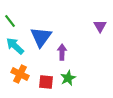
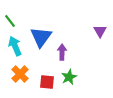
purple triangle: moved 5 px down
cyan arrow: rotated 24 degrees clockwise
orange cross: rotated 18 degrees clockwise
green star: moved 1 px right, 1 px up
red square: moved 1 px right
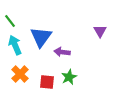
cyan arrow: moved 1 px up
purple arrow: rotated 84 degrees counterclockwise
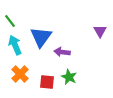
green star: rotated 21 degrees counterclockwise
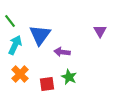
blue triangle: moved 1 px left, 2 px up
cyan arrow: rotated 48 degrees clockwise
red square: moved 2 px down; rotated 14 degrees counterclockwise
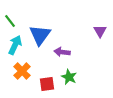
orange cross: moved 2 px right, 3 px up
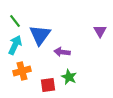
green line: moved 5 px right
orange cross: rotated 30 degrees clockwise
red square: moved 1 px right, 1 px down
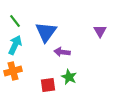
blue triangle: moved 6 px right, 3 px up
orange cross: moved 9 px left
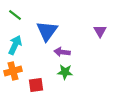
green line: moved 6 px up; rotated 16 degrees counterclockwise
blue triangle: moved 1 px right, 1 px up
green star: moved 4 px left, 5 px up; rotated 21 degrees counterclockwise
red square: moved 12 px left
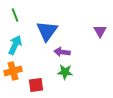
green line: rotated 32 degrees clockwise
